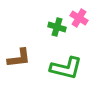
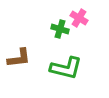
green cross: moved 3 px right, 2 px down
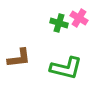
green cross: moved 1 px left, 6 px up
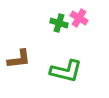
brown L-shape: moved 1 px down
green L-shape: moved 3 px down
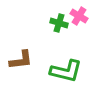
pink cross: moved 2 px up
brown L-shape: moved 2 px right, 1 px down
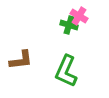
green cross: moved 10 px right, 2 px down
green L-shape: rotated 100 degrees clockwise
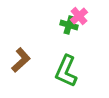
pink cross: rotated 18 degrees clockwise
brown L-shape: rotated 35 degrees counterclockwise
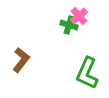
brown L-shape: rotated 10 degrees counterclockwise
green L-shape: moved 21 px right, 2 px down
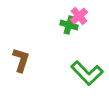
brown L-shape: rotated 20 degrees counterclockwise
green L-shape: rotated 68 degrees counterclockwise
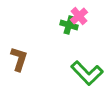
brown L-shape: moved 2 px left, 1 px up
